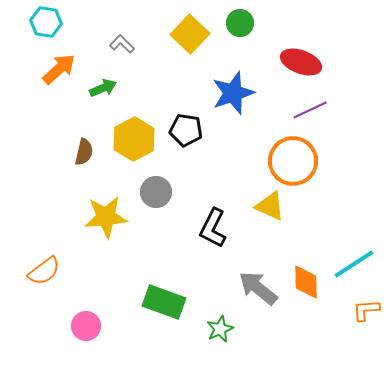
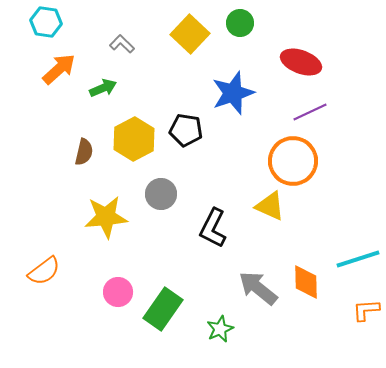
purple line: moved 2 px down
gray circle: moved 5 px right, 2 px down
cyan line: moved 4 px right, 5 px up; rotated 15 degrees clockwise
green rectangle: moved 1 px left, 7 px down; rotated 75 degrees counterclockwise
pink circle: moved 32 px right, 34 px up
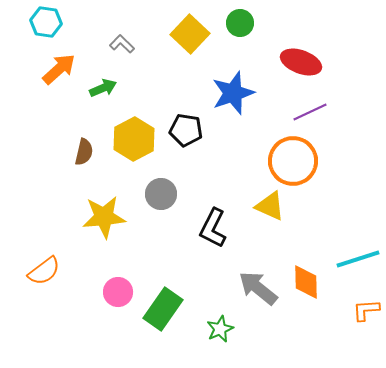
yellow star: moved 2 px left
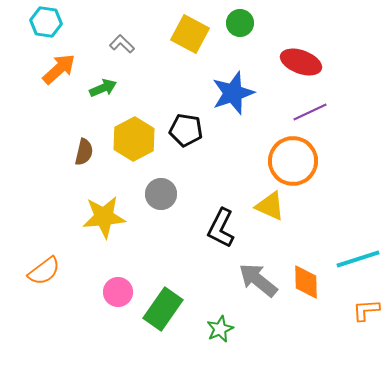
yellow square: rotated 15 degrees counterclockwise
black L-shape: moved 8 px right
gray arrow: moved 8 px up
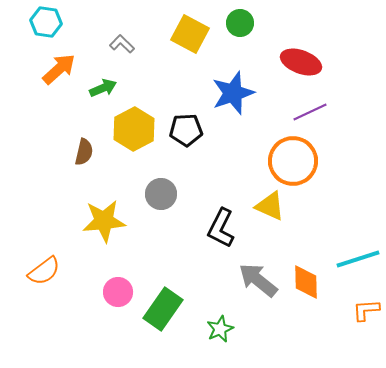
black pentagon: rotated 12 degrees counterclockwise
yellow hexagon: moved 10 px up
yellow star: moved 4 px down
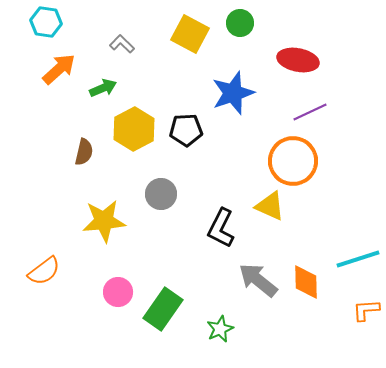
red ellipse: moved 3 px left, 2 px up; rotated 9 degrees counterclockwise
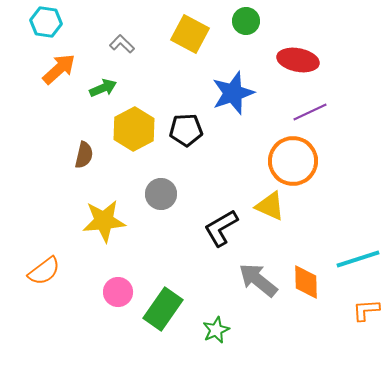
green circle: moved 6 px right, 2 px up
brown semicircle: moved 3 px down
black L-shape: rotated 33 degrees clockwise
green star: moved 4 px left, 1 px down
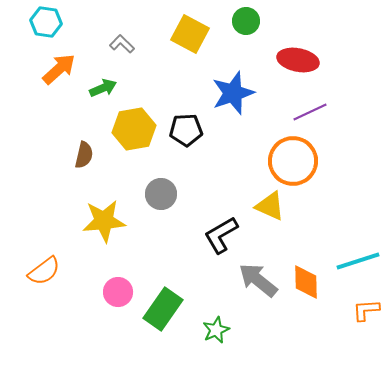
yellow hexagon: rotated 18 degrees clockwise
black L-shape: moved 7 px down
cyan line: moved 2 px down
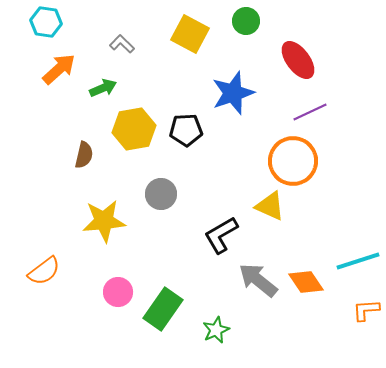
red ellipse: rotated 42 degrees clockwise
orange diamond: rotated 33 degrees counterclockwise
